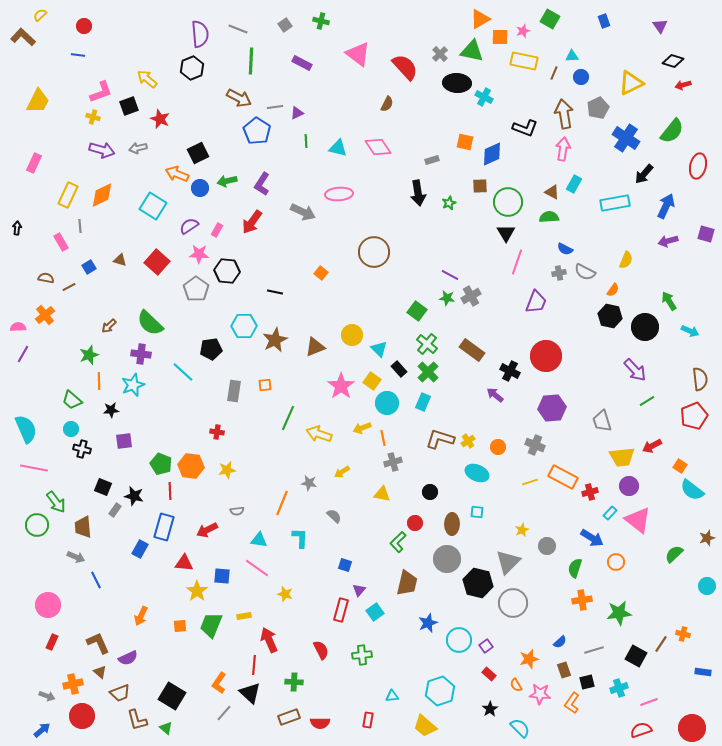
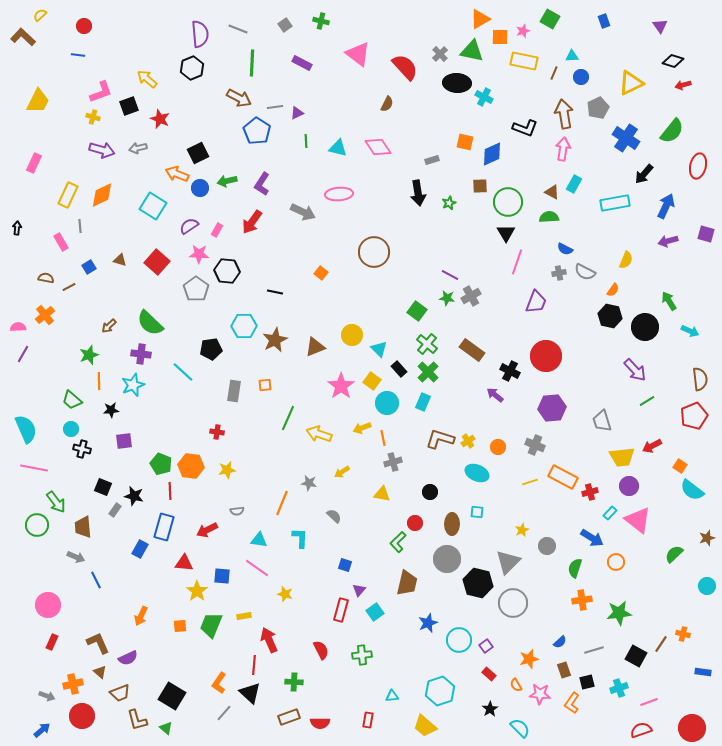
green line at (251, 61): moved 1 px right, 2 px down
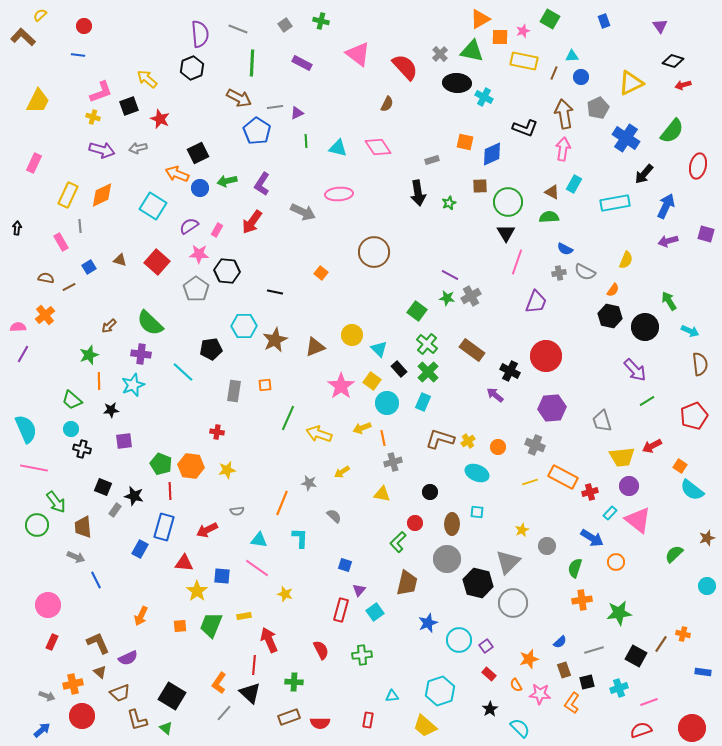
brown semicircle at (700, 379): moved 15 px up
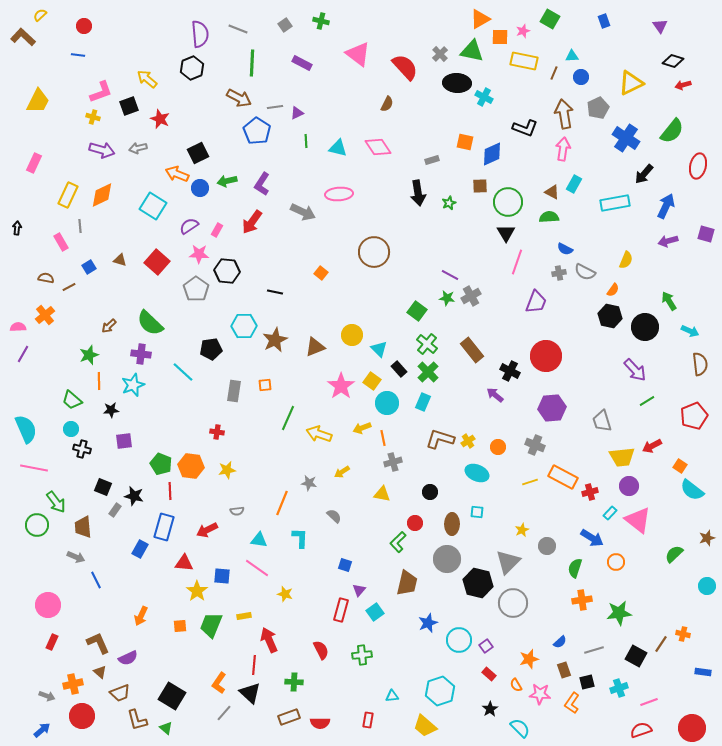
brown rectangle at (472, 350): rotated 15 degrees clockwise
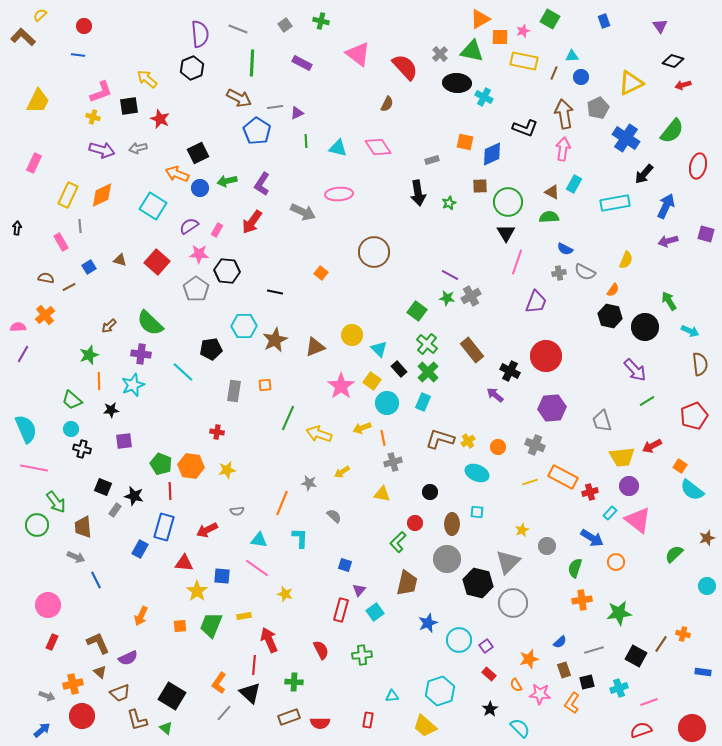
black square at (129, 106): rotated 12 degrees clockwise
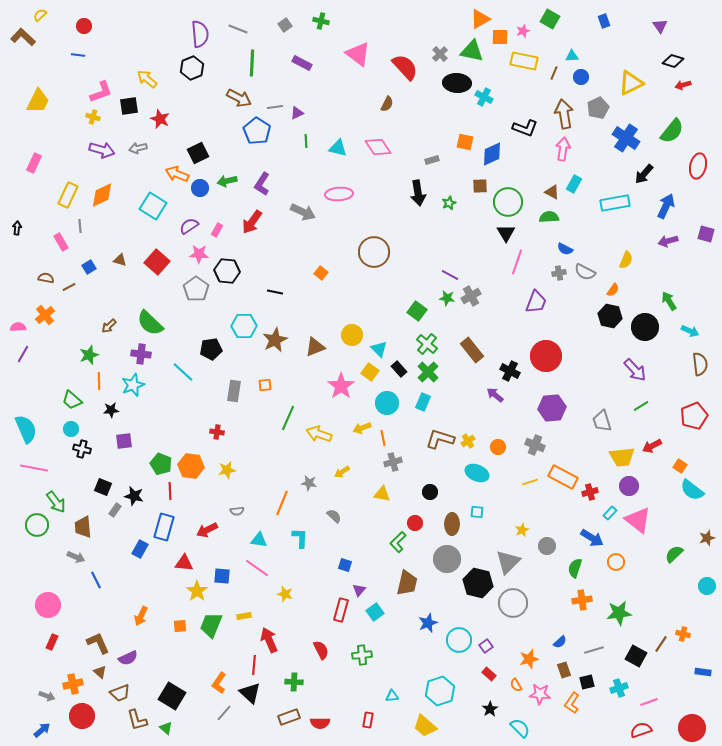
yellow square at (372, 381): moved 2 px left, 9 px up
green line at (647, 401): moved 6 px left, 5 px down
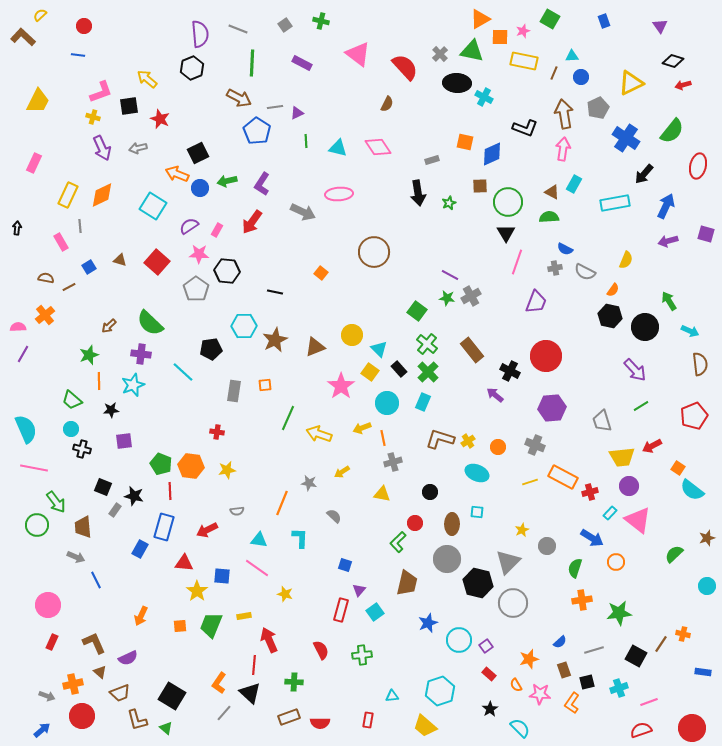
purple arrow at (102, 150): moved 2 px up; rotated 50 degrees clockwise
gray cross at (559, 273): moved 4 px left, 5 px up
orange square at (680, 466): moved 2 px left, 2 px down
brown L-shape at (98, 643): moved 4 px left
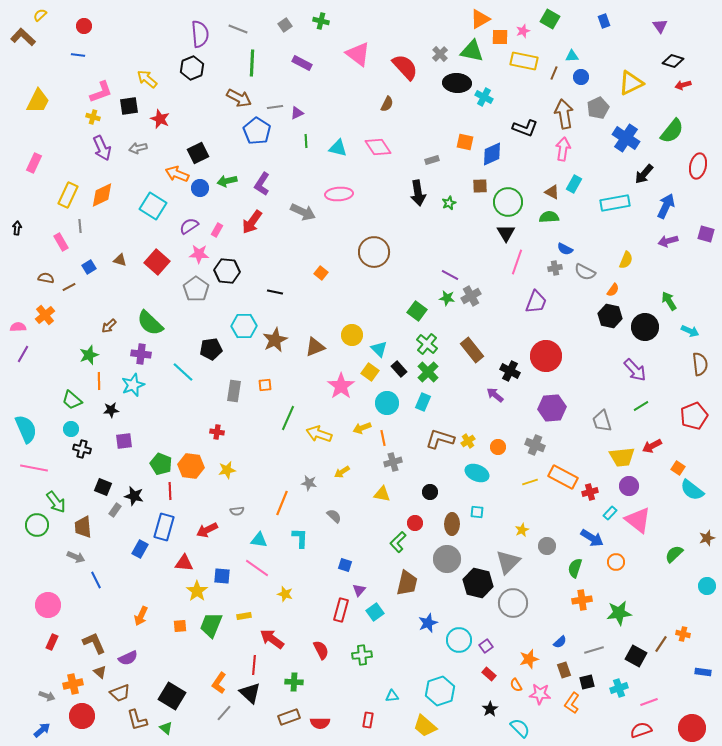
red arrow at (269, 640): moved 3 px right, 1 px up; rotated 30 degrees counterclockwise
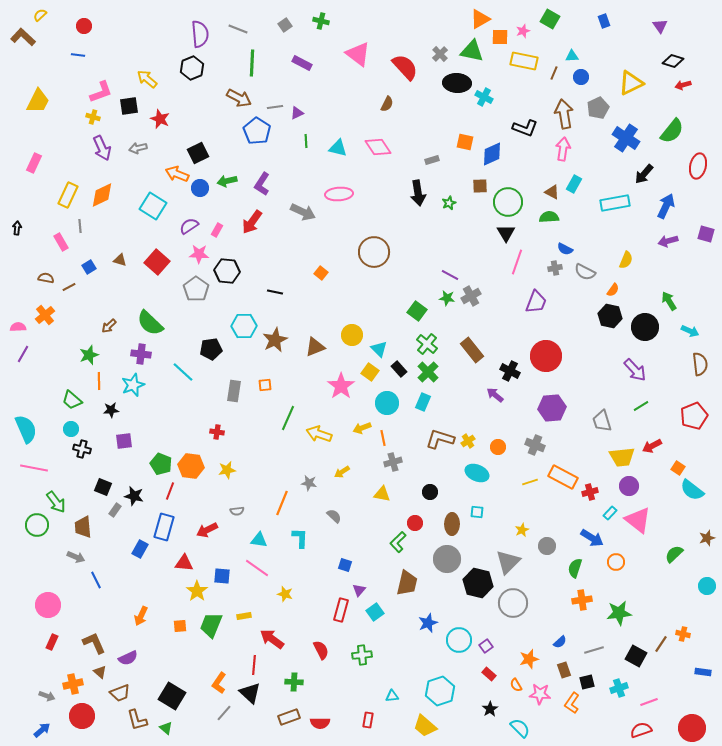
red line at (170, 491): rotated 24 degrees clockwise
